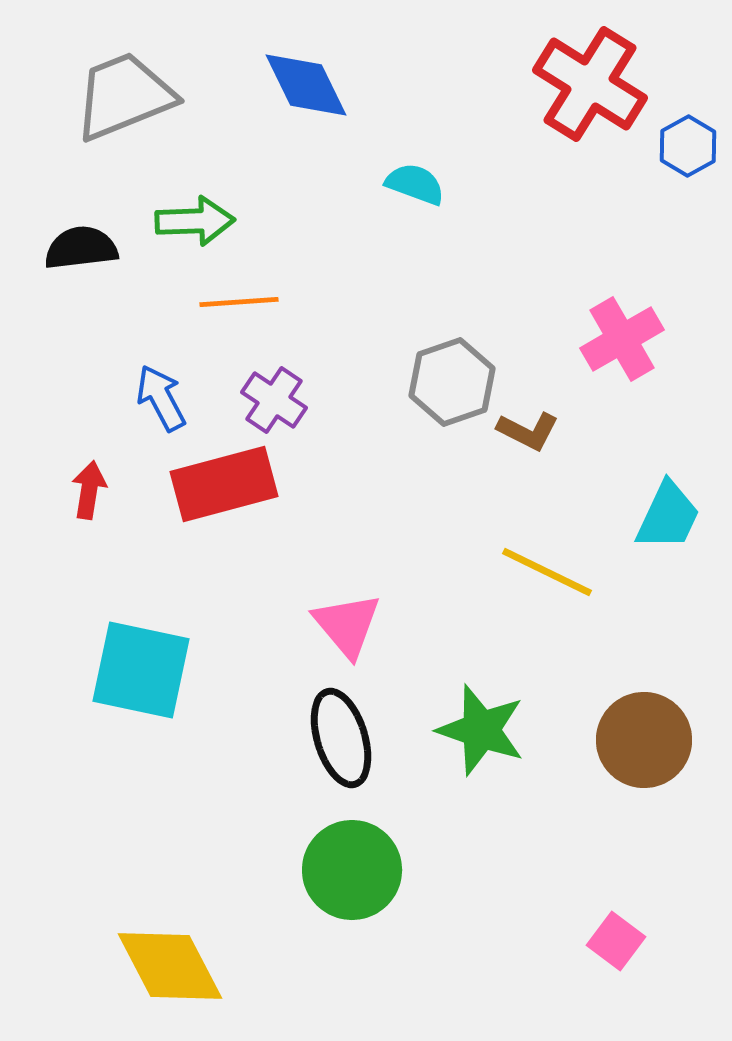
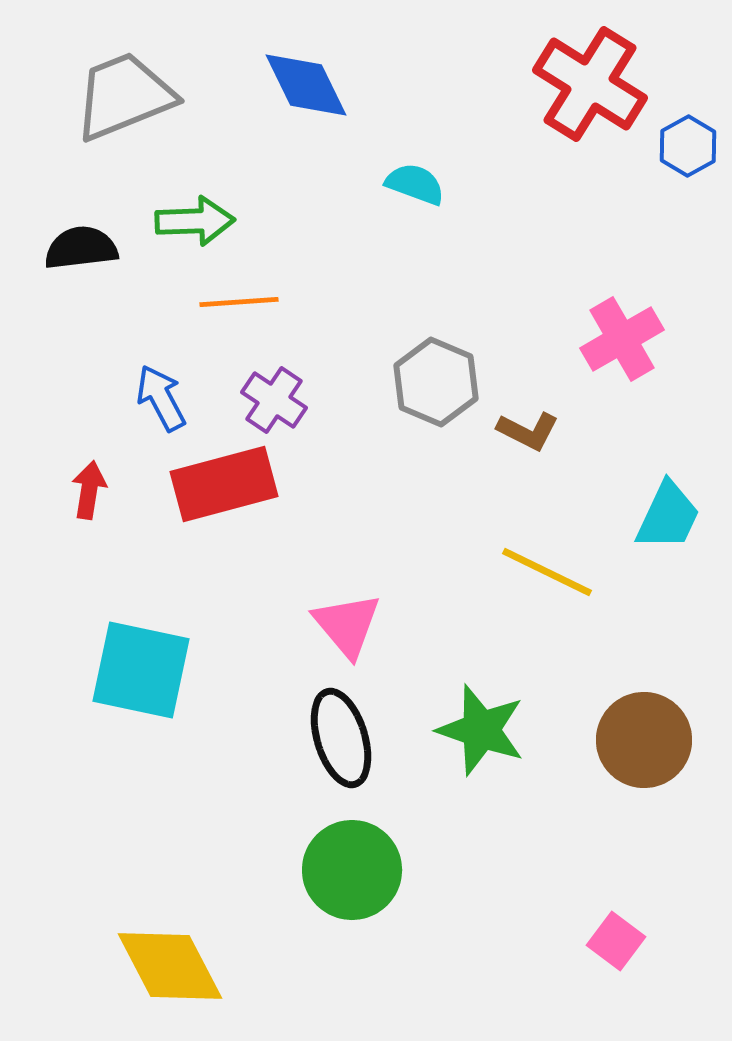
gray hexagon: moved 16 px left; rotated 18 degrees counterclockwise
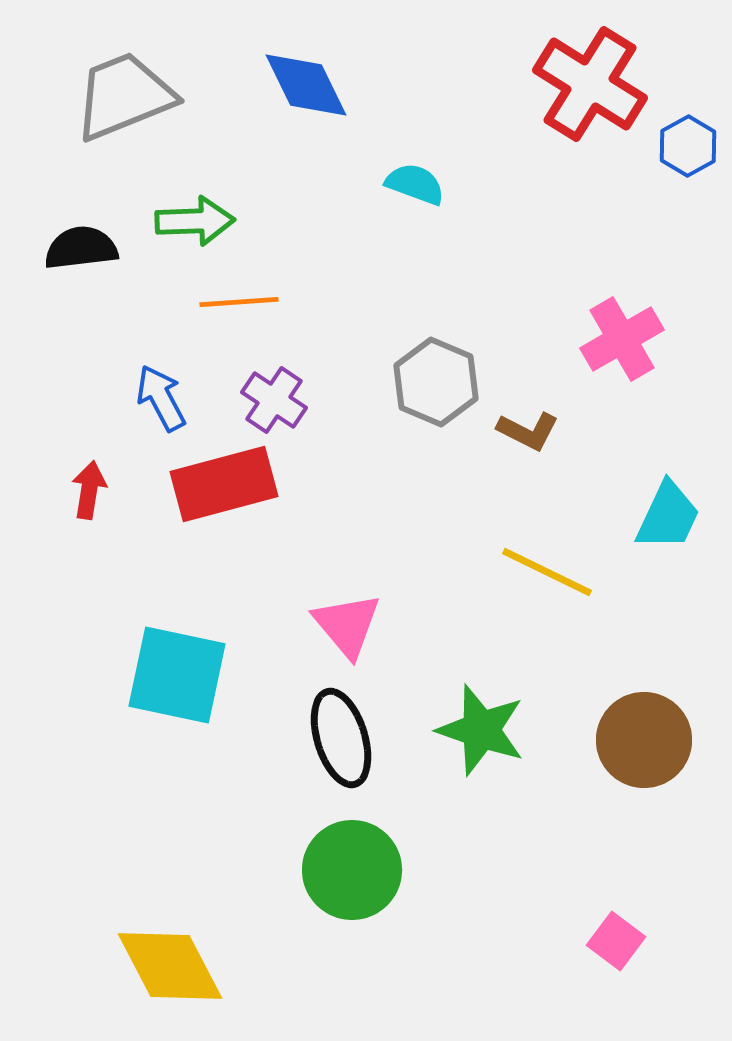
cyan square: moved 36 px right, 5 px down
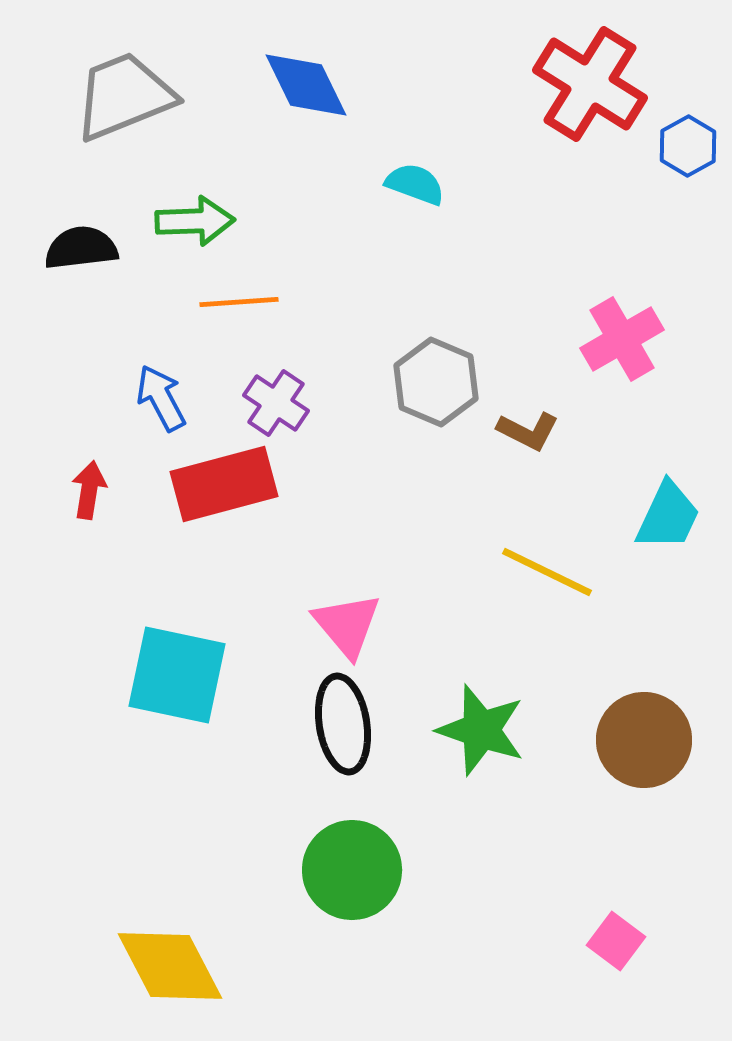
purple cross: moved 2 px right, 3 px down
black ellipse: moved 2 px right, 14 px up; rotated 8 degrees clockwise
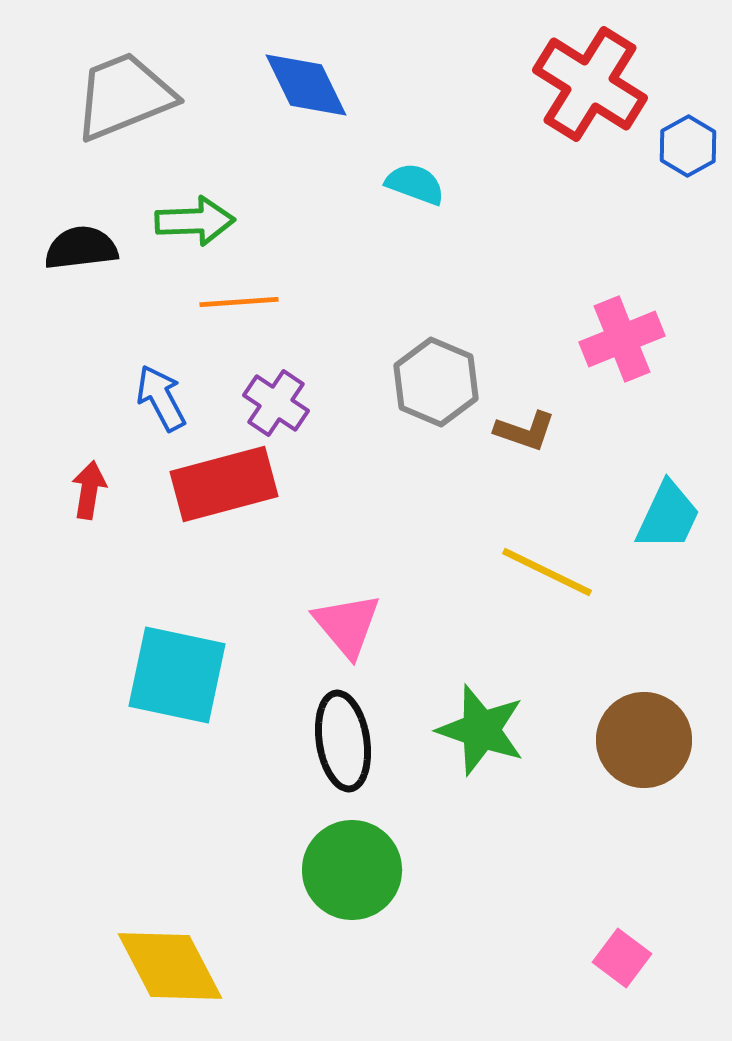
pink cross: rotated 8 degrees clockwise
brown L-shape: moved 3 px left; rotated 8 degrees counterclockwise
black ellipse: moved 17 px down
pink square: moved 6 px right, 17 px down
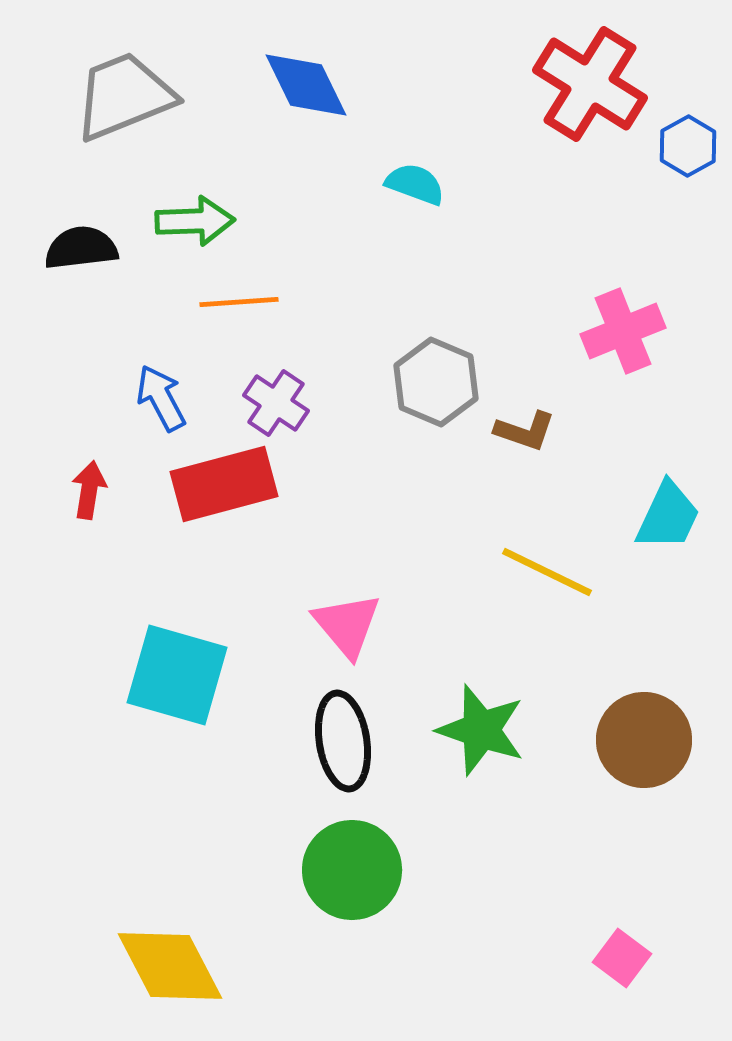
pink cross: moved 1 px right, 8 px up
cyan square: rotated 4 degrees clockwise
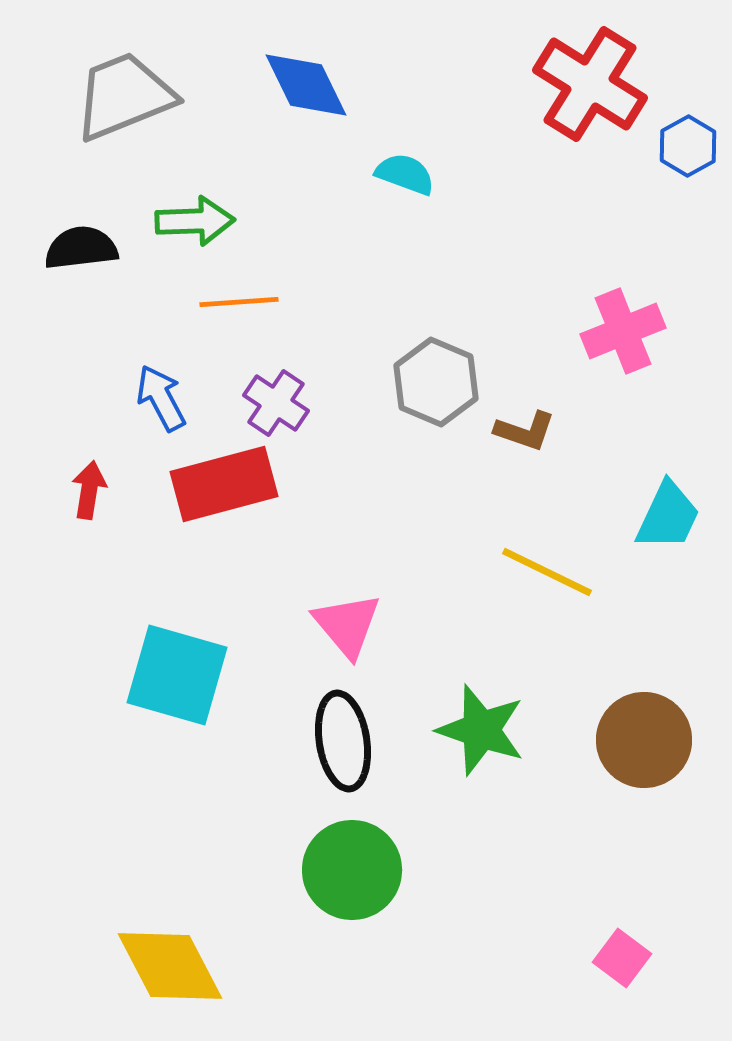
cyan semicircle: moved 10 px left, 10 px up
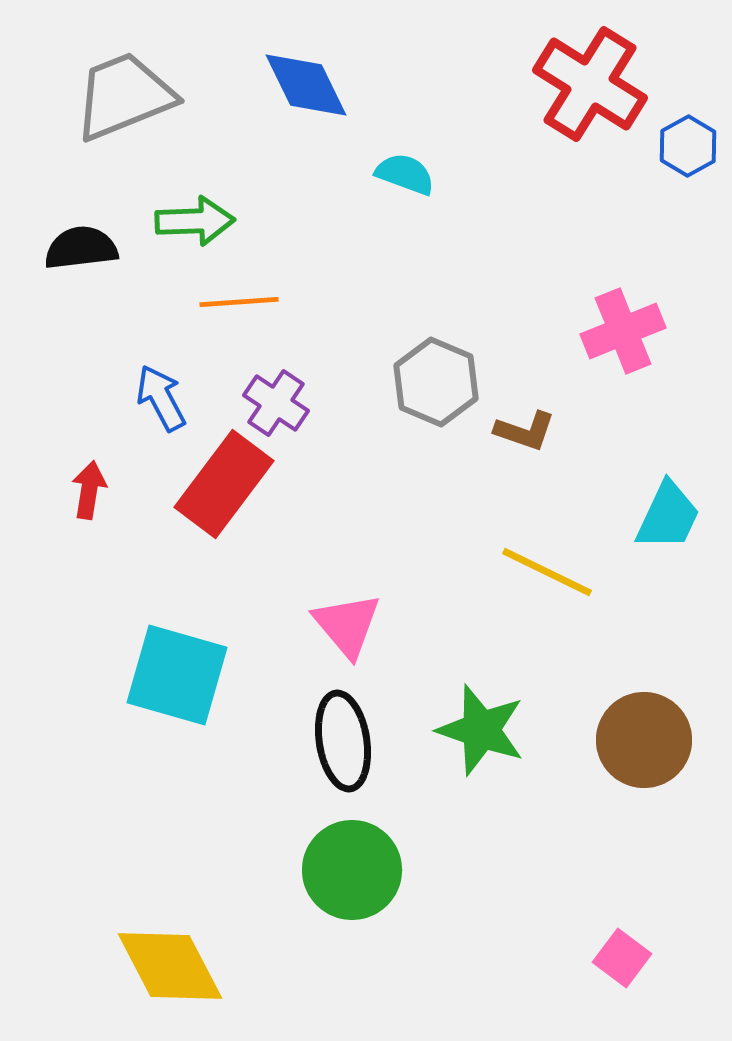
red rectangle: rotated 38 degrees counterclockwise
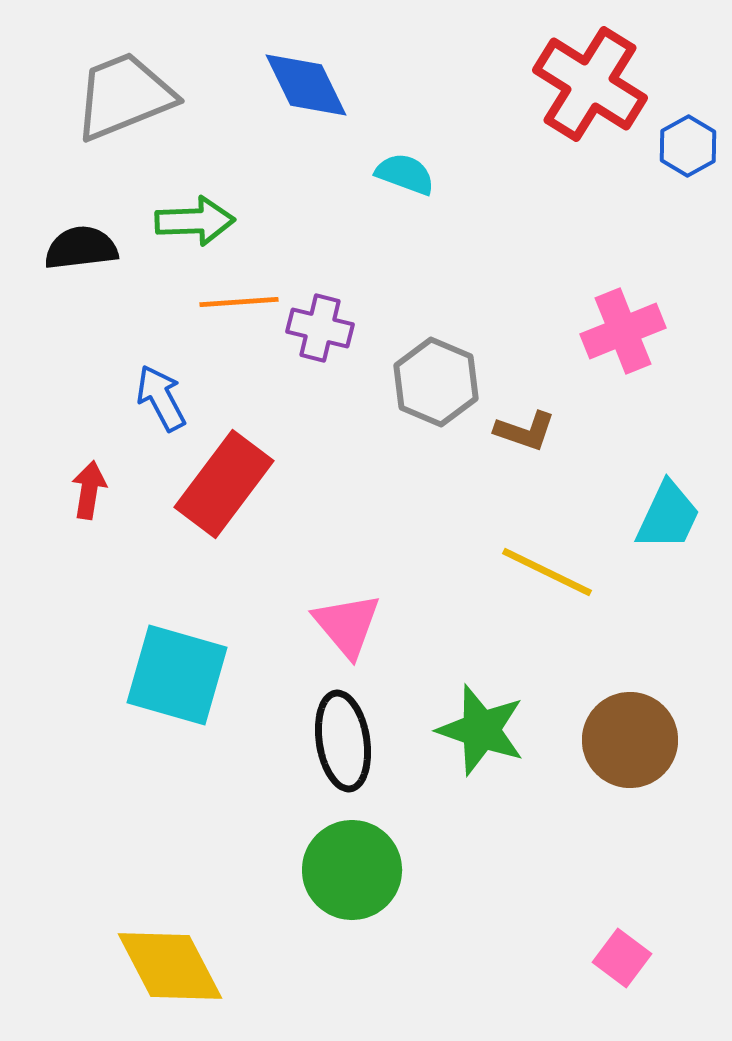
purple cross: moved 44 px right, 75 px up; rotated 20 degrees counterclockwise
brown circle: moved 14 px left
